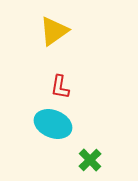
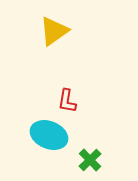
red L-shape: moved 7 px right, 14 px down
cyan ellipse: moved 4 px left, 11 px down
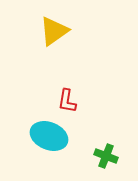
cyan ellipse: moved 1 px down
green cross: moved 16 px right, 4 px up; rotated 25 degrees counterclockwise
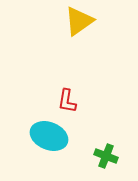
yellow triangle: moved 25 px right, 10 px up
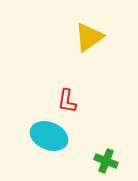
yellow triangle: moved 10 px right, 16 px down
green cross: moved 5 px down
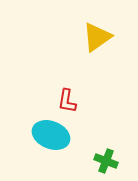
yellow triangle: moved 8 px right
cyan ellipse: moved 2 px right, 1 px up
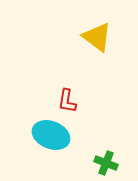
yellow triangle: rotated 48 degrees counterclockwise
green cross: moved 2 px down
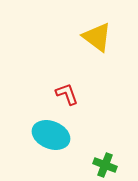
red L-shape: moved 7 px up; rotated 150 degrees clockwise
green cross: moved 1 px left, 2 px down
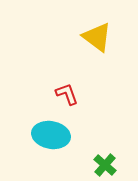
cyan ellipse: rotated 12 degrees counterclockwise
green cross: rotated 20 degrees clockwise
